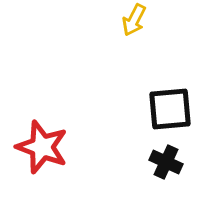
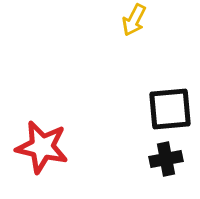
red star: rotated 8 degrees counterclockwise
black cross: moved 3 px up; rotated 36 degrees counterclockwise
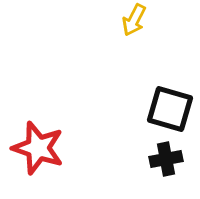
black square: rotated 21 degrees clockwise
red star: moved 4 px left, 1 px down; rotated 6 degrees clockwise
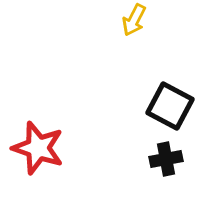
black square: moved 3 px up; rotated 12 degrees clockwise
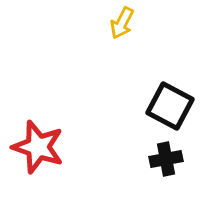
yellow arrow: moved 12 px left, 3 px down
red star: moved 1 px up
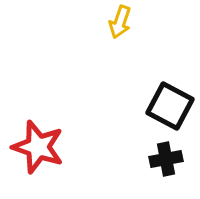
yellow arrow: moved 2 px left, 1 px up; rotated 8 degrees counterclockwise
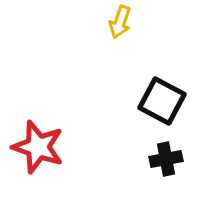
black square: moved 8 px left, 5 px up
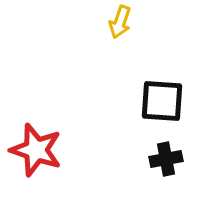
black square: rotated 24 degrees counterclockwise
red star: moved 2 px left, 3 px down
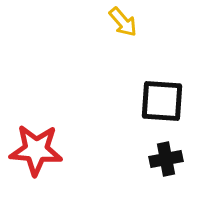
yellow arrow: moved 3 px right; rotated 60 degrees counterclockwise
red star: rotated 14 degrees counterclockwise
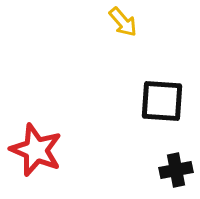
red star: rotated 18 degrees clockwise
black cross: moved 10 px right, 11 px down
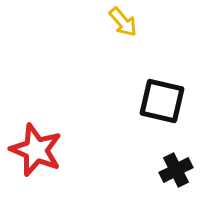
black square: rotated 9 degrees clockwise
black cross: rotated 16 degrees counterclockwise
